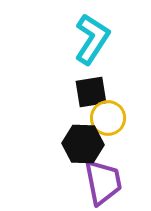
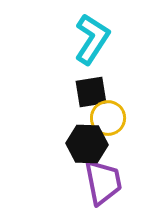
black hexagon: moved 4 px right
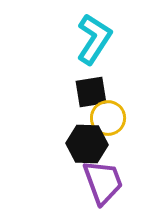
cyan L-shape: moved 2 px right
purple trapezoid: rotated 9 degrees counterclockwise
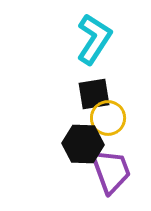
black square: moved 3 px right, 2 px down
black hexagon: moved 4 px left
purple trapezoid: moved 8 px right, 11 px up
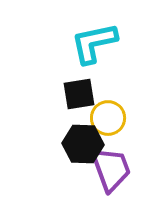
cyan L-shape: moved 4 px down; rotated 135 degrees counterclockwise
black square: moved 15 px left
purple trapezoid: moved 2 px up
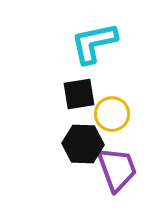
yellow circle: moved 4 px right, 4 px up
purple trapezoid: moved 6 px right
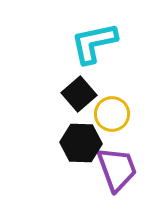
black square: rotated 32 degrees counterclockwise
black hexagon: moved 2 px left, 1 px up
